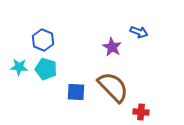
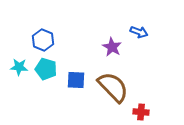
blue square: moved 12 px up
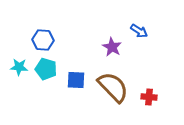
blue arrow: moved 1 px up; rotated 12 degrees clockwise
blue hexagon: rotated 20 degrees counterclockwise
red cross: moved 8 px right, 15 px up
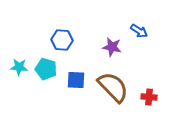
blue hexagon: moved 19 px right
purple star: rotated 18 degrees counterclockwise
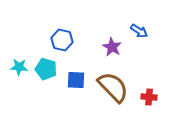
blue hexagon: rotated 10 degrees clockwise
purple star: rotated 18 degrees clockwise
